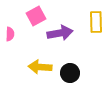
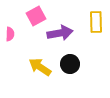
yellow arrow: rotated 30 degrees clockwise
black circle: moved 9 px up
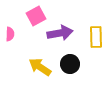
yellow rectangle: moved 15 px down
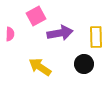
black circle: moved 14 px right
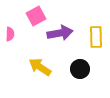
black circle: moved 4 px left, 5 px down
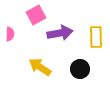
pink square: moved 1 px up
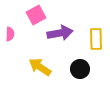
yellow rectangle: moved 2 px down
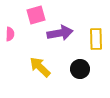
pink square: rotated 12 degrees clockwise
yellow arrow: rotated 10 degrees clockwise
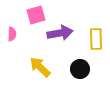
pink semicircle: moved 2 px right
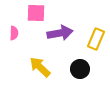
pink square: moved 2 px up; rotated 18 degrees clockwise
pink semicircle: moved 2 px right, 1 px up
yellow rectangle: rotated 25 degrees clockwise
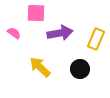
pink semicircle: rotated 56 degrees counterclockwise
